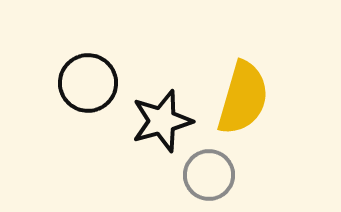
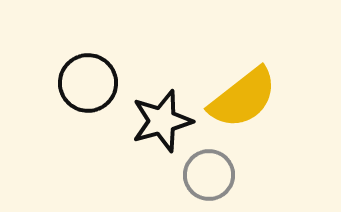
yellow semicircle: rotated 36 degrees clockwise
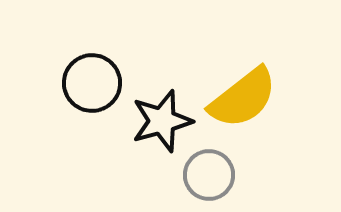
black circle: moved 4 px right
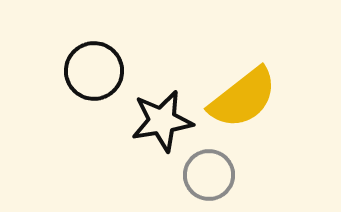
black circle: moved 2 px right, 12 px up
black star: rotated 6 degrees clockwise
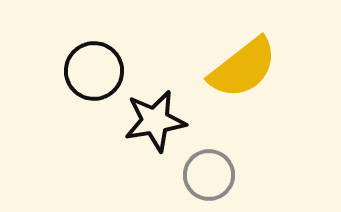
yellow semicircle: moved 30 px up
black star: moved 7 px left
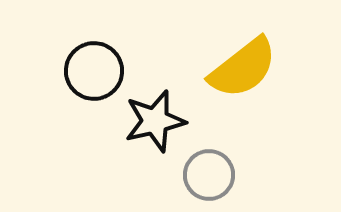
black star: rotated 4 degrees counterclockwise
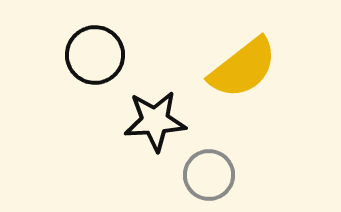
black circle: moved 1 px right, 16 px up
black star: rotated 10 degrees clockwise
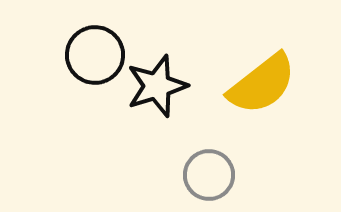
yellow semicircle: moved 19 px right, 16 px down
black star: moved 2 px right, 35 px up; rotated 14 degrees counterclockwise
